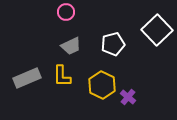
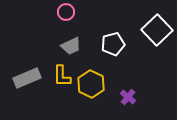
yellow hexagon: moved 11 px left, 1 px up
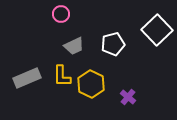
pink circle: moved 5 px left, 2 px down
gray trapezoid: moved 3 px right
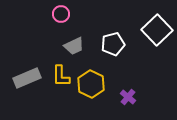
yellow L-shape: moved 1 px left
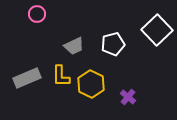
pink circle: moved 24 px left
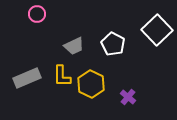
white pentagon: rotated 30 degrees counterclockwise
yellow L-shape: moved 1 px right
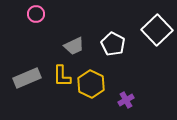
pink circle: moved 1 px left
purple cross: moved 2 px left, 3 px down; rotated 21 degrees clockwise
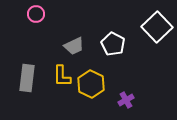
white square: moved 3 px up
gray rectangle: rotated 60 degrees counterclockwise
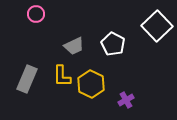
white square: moved 1 px up
gray rectangle: moved 1 px down; rotated 16 degrees clockwise
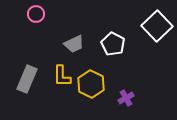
gray trapezoid: moved 2 px up
purple cross: moved 2 px up
